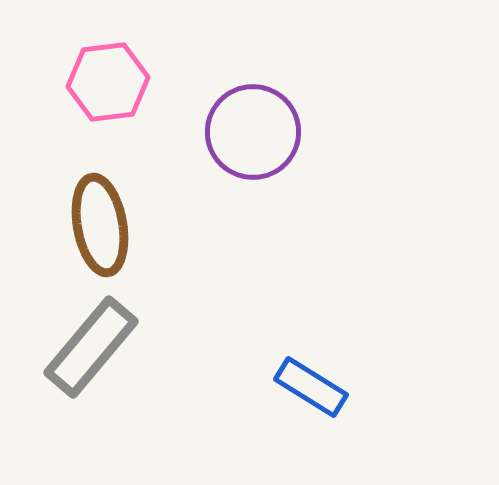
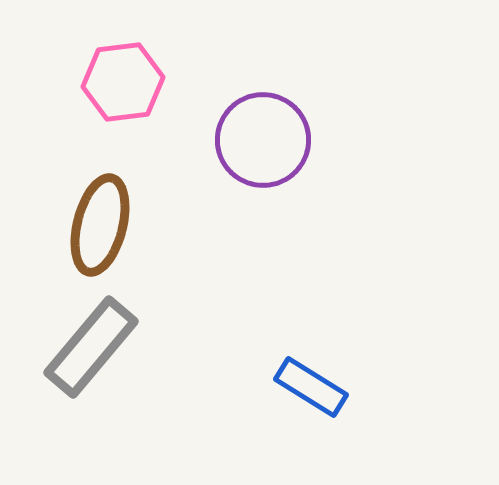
pink hexagon: moved 15 px right
purple circle: moved 10 px right, 8 px down
brown ellipse: rotated 24 degrees clockwise
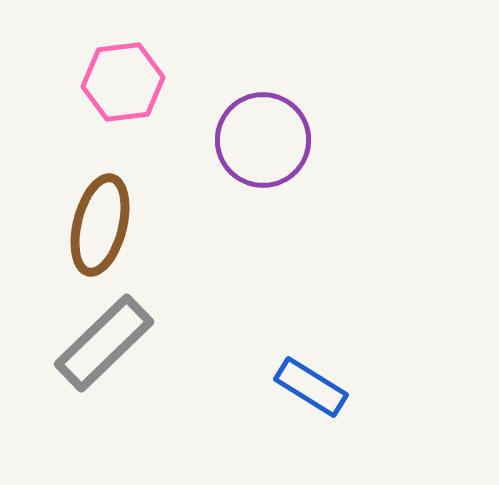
gray rectangle: moved 13 px right, 4 px up; rotated 6 degrees clockwise
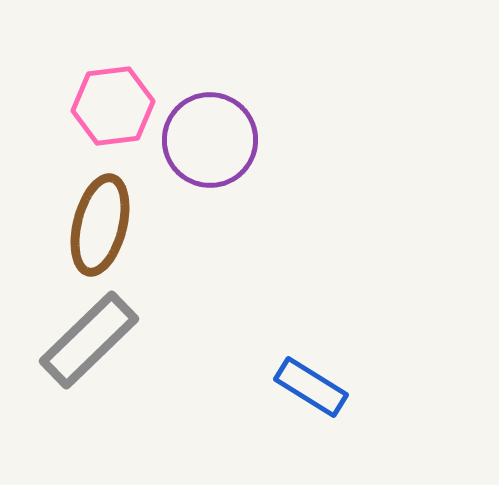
pink hexagon: moved 10 px left, 24 px down
purple circle: moved 53 px left
gray rectangle: moved 15 px left, 3 px up
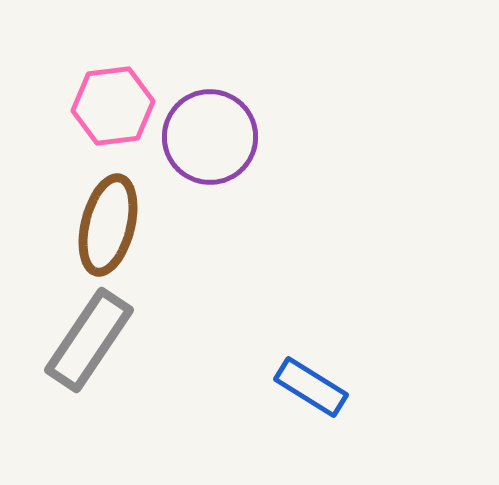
purple circle: moved 3 px up
brown ellipse: moved 8 px right
gray rectangle: rotated 12 degrees counterclockwise
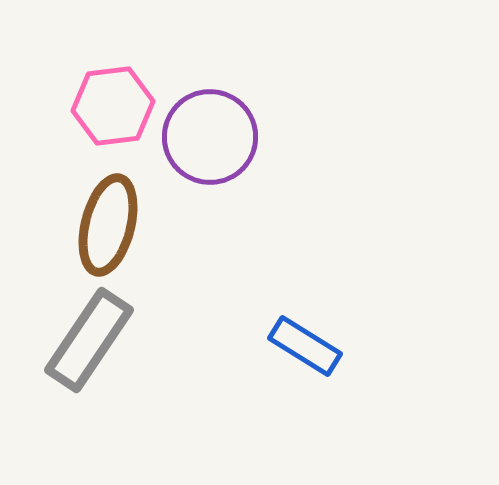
blue rectangle: moved 6 px left, 41 px up
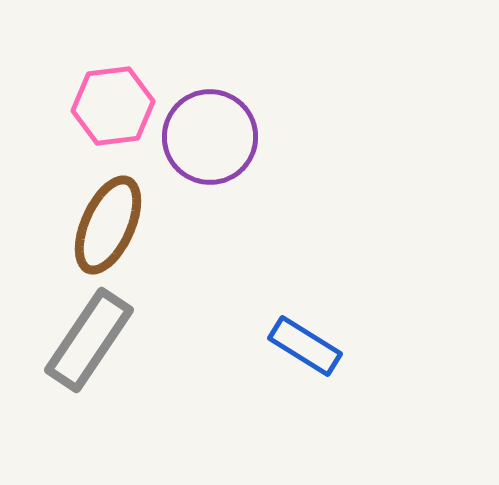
brown ellipse: rotated 10 degrees clockwise
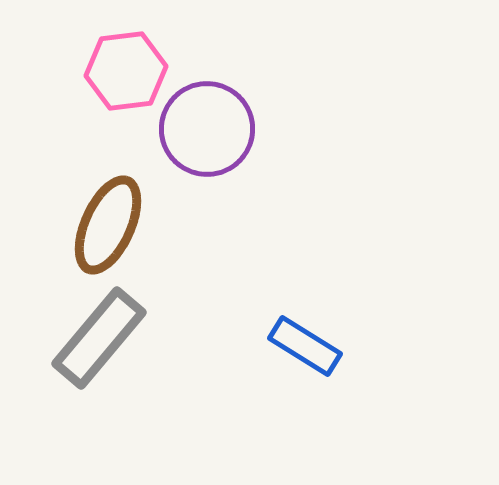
pink hexagon: moved 13 px right, 35 px up
purple circle: moved 3 px left, 8 px up
gray rectangle: moved 10 px right, 2 px up; rotated 6 degrees clockwise
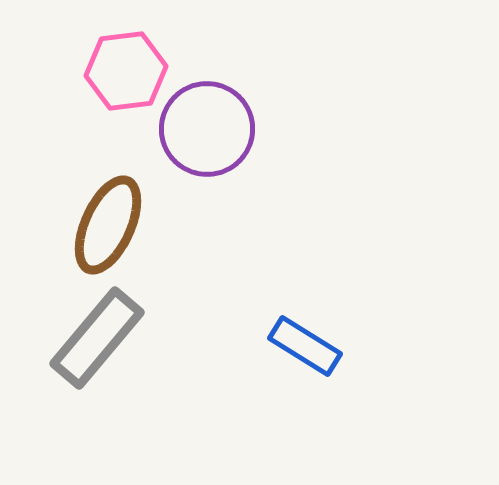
gray rectangle: moved 2 px left
